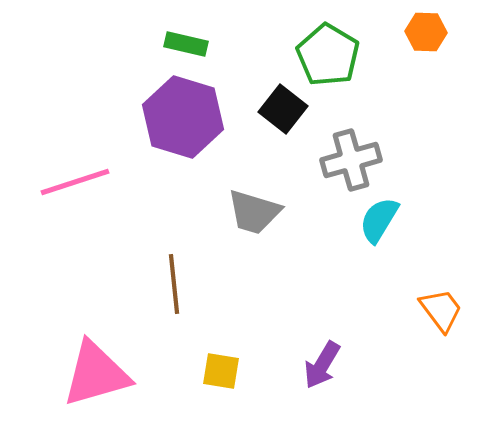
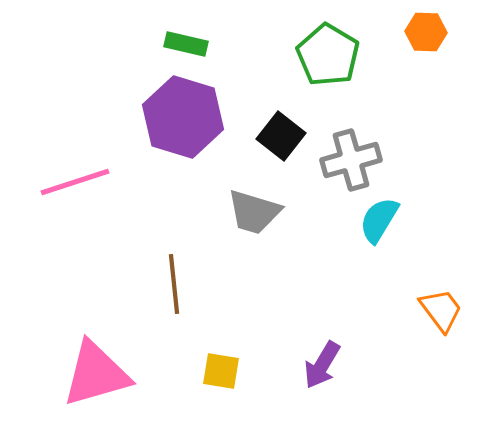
black square: moved 2 px left, 27 px down
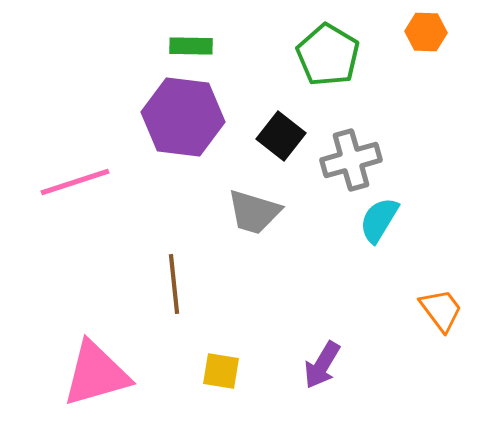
green rectangle: moved 5 px right, 2 px down; rotated 12 degrees counterclockwise
purple hexagon: rotated 10 degrees counterclockwise
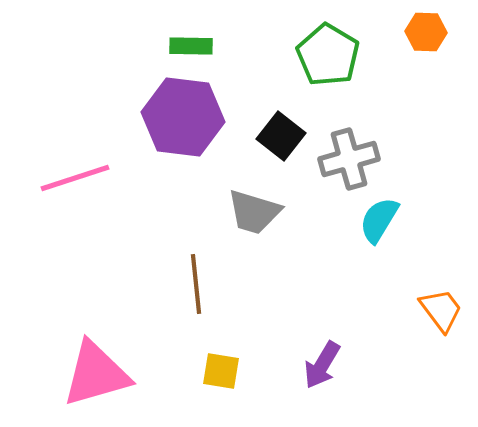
gray cross: moved 2 px left, 1 px up
pink line: moved 4 px up
brown line: moved 22 px right
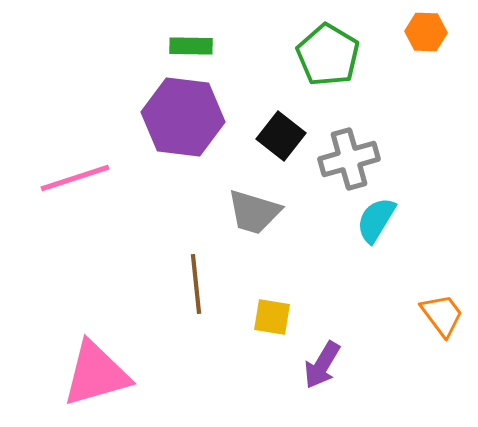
cyan semicircle: moved 3 px left
orange trapezoid: moved 1 px right, 5 px down
yellow square: moved 51 px right, 54 px up
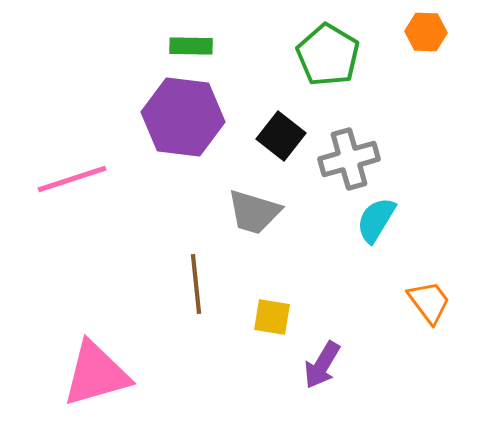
pink line: moved 3 px left, 1 px down
orange trapezoid: moved 13 px left, 13 px up
